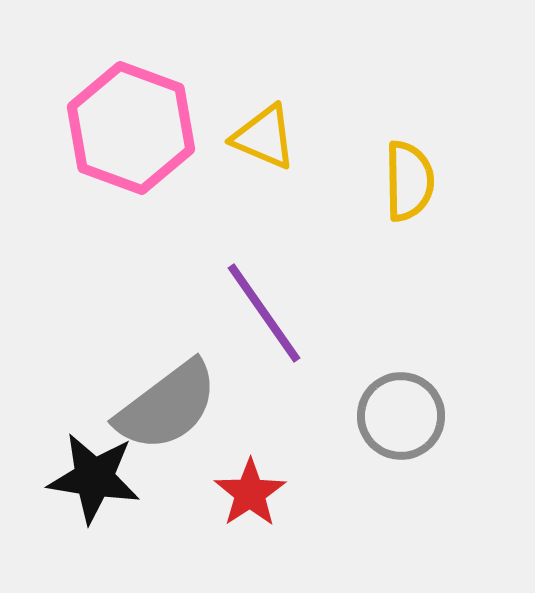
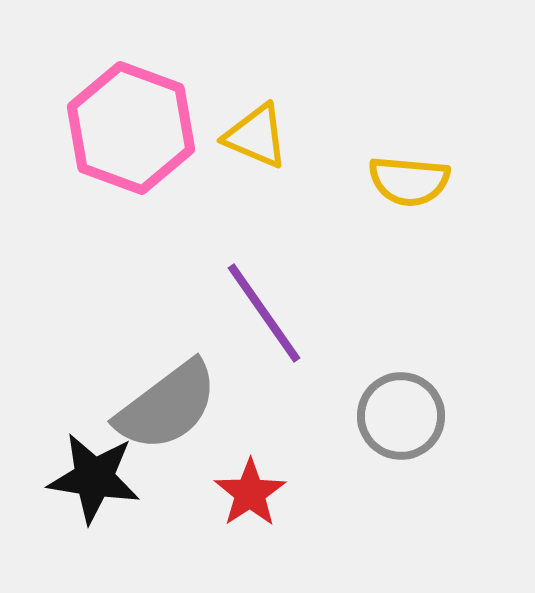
yellow triangle: moved 8 px left, 1 px up
yellow semicircle: rotated 96 degrees clockwise
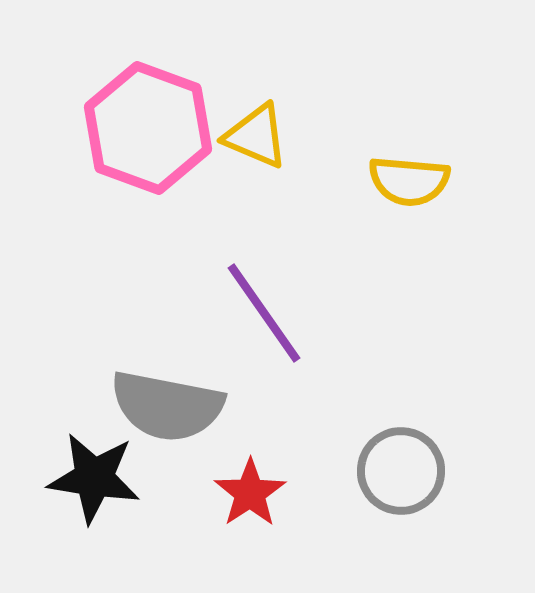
pink hexagon: moved 17 px right
gray semicircle: rotated 48 degrees clockwise
gray circle: moved 55 px down
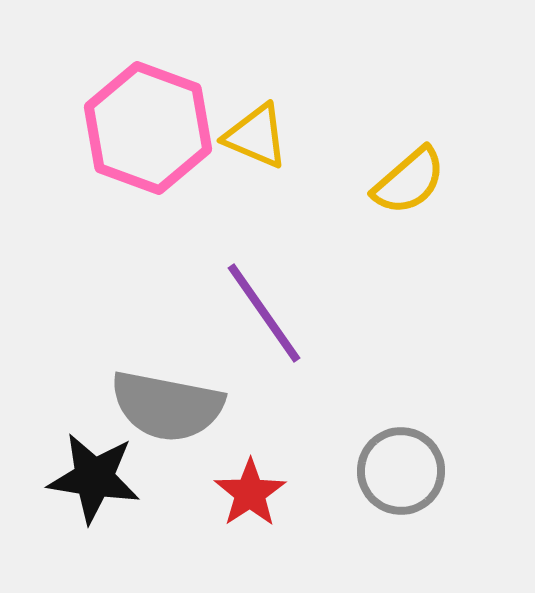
yellow semicircle: rotated 46 degrees counterclockwise
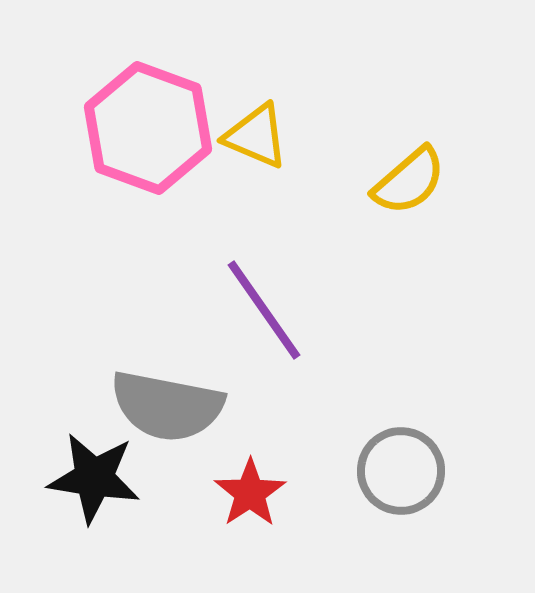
purple line: moved 3 px up
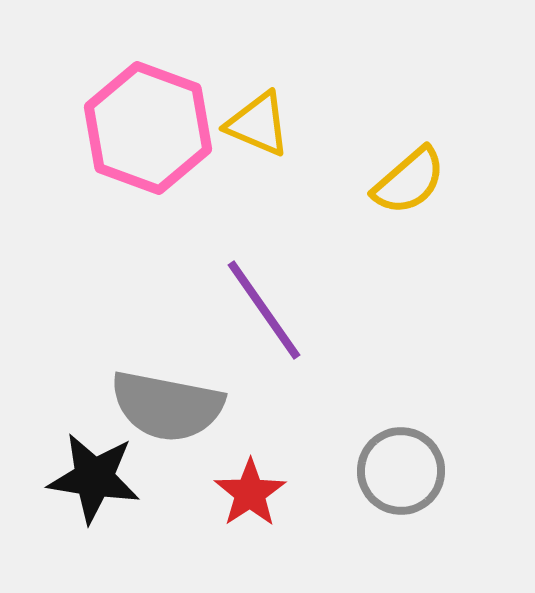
yellow triangle: moved 2 px right, 12 px up
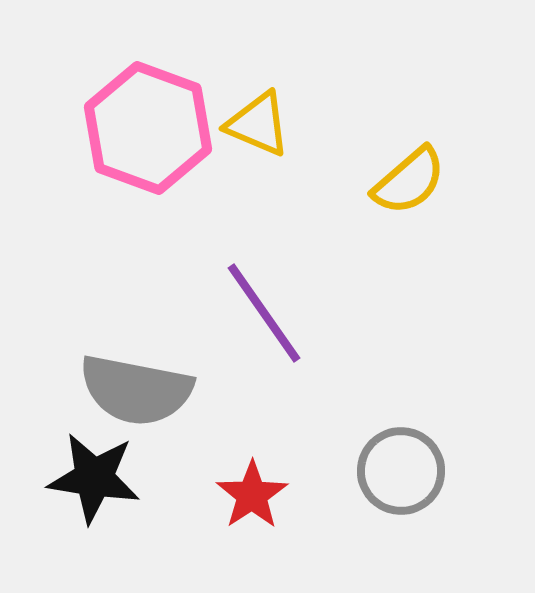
purple line: moved 3 px down
gray semicircle: moved 31 px left, 16 px up
red star: moved 2 px right, 2 px down
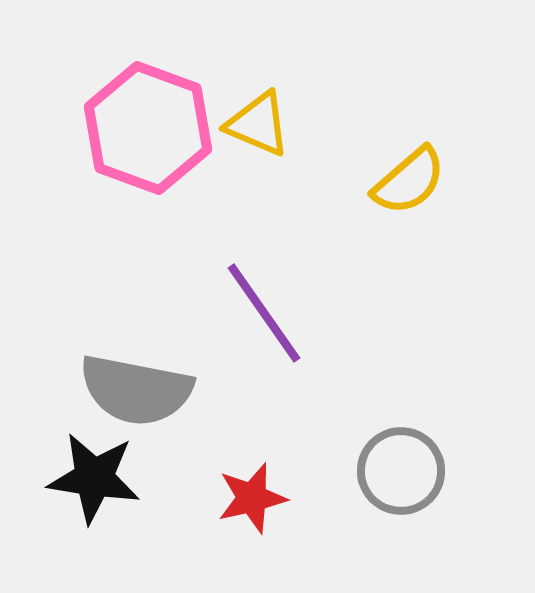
red star: moved 3 px down; rotated 20 degrees clockwise
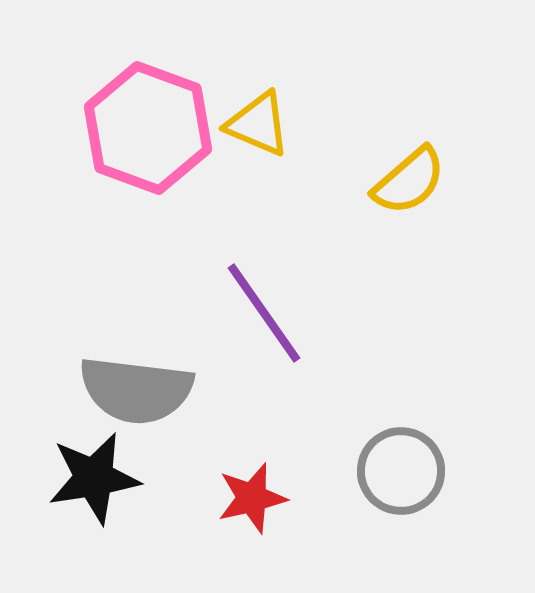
gray semicircle: rotated 4 degrees counterclockwise
black star: rotated 18 degrees counterclockwise
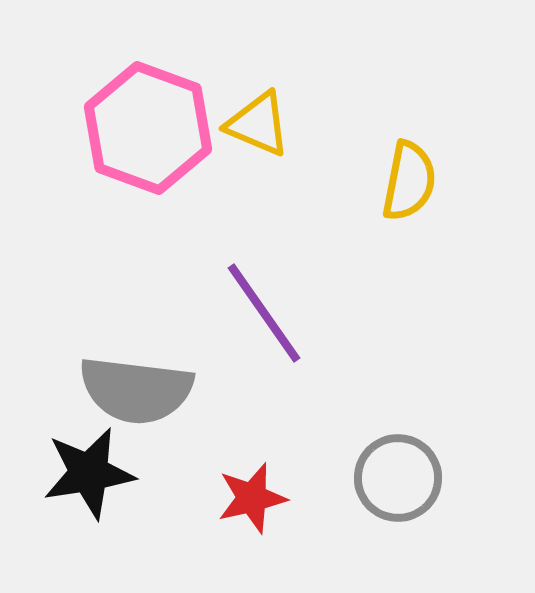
yellow semicircle: rotated 38 degrees counterclockwise
gray circle: moved 3 px left, 7 px down
black star: moved 5 px left, 5 px up
